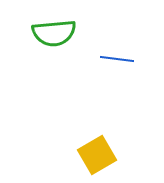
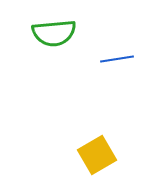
blue line: rotated 16 degrees counterclockwise
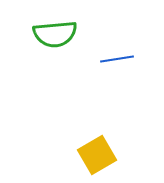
green semicircle: moved 1 px right, 1 px down
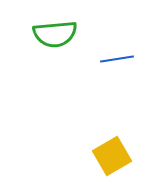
yellow square: moved 15 px right, 1 px down
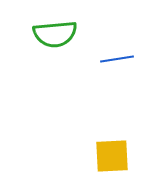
yellow square: rotated 27 degrees clockwise
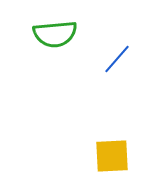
blue line: rotated 40 degrees counterclockwise
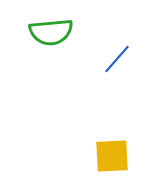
green semicircle: moved 4 px left, 2 px up
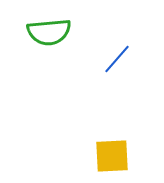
green semicircle: moved 2 px left
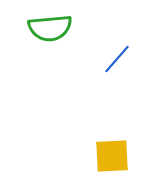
green semicircle: moved 1 px right, 4 px up
